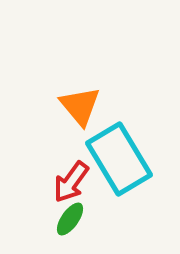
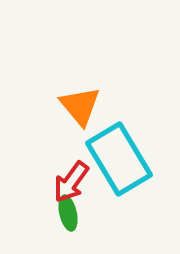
green ellipse: moved 2 px left, 6 px up; rotated 48 degrees counterclockwise
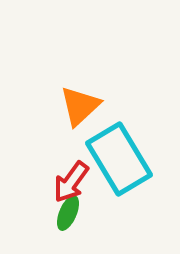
orange triangle: rotated 27 degrees clockwise
green ellipse: rotated 36 degrees clockwise
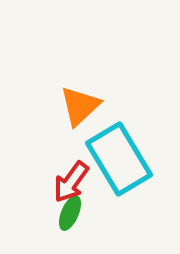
green ellipse: moved 2 px right
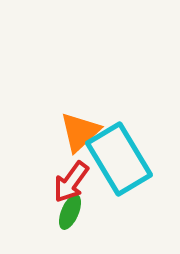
orange triangle: moved 26 px down
green ellipse: moved 1 px up
